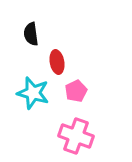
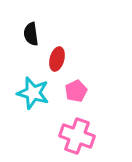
red ellipse: moved 3 px up; rotated 25 degrees clockwise
pink cross: moved 1 px right
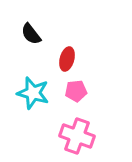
black semicircle: rotated 30 degrees counterclockwise
red ellipse: moved 10 px right
pink pentagon: rotated 20 degrees clockwise
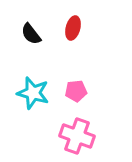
red ellipse: moved 6 px right, 31 px up
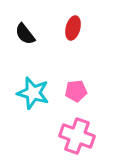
black semicircle: moved 6 px left
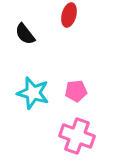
red ellipse: moved 4 px left, 13 px up
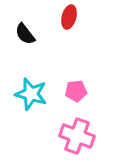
red ellipse: moved 2 px down
cyan star: moved 2 px left, 1 px down
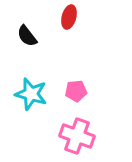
black semicircle: moved 2 px right, 2 px down
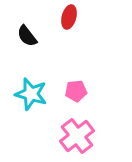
pink cross: rotated 32 degrees clockwise
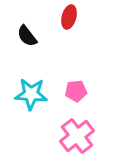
cyan star: rotated 12 degrees counterclockwise
